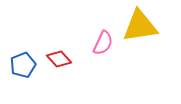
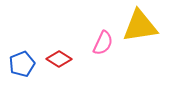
red diamond: rotated 15 degrees counterclockwise
blue pentagon: moved 1 px left, 1 px up
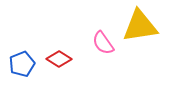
pink semicircle: rotated 120 degrees clockwise
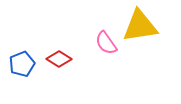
pink semicircle: moved 3 px right
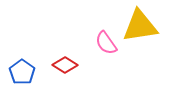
red diamond: moved 6 px right, 6 px down
blue pentagon: moved 8 px down; rotated 15 degrees counterclockwise
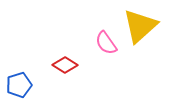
yellow triangle: rotated 33 degrees counterclockwise
blue pentagon: moved 3 px left, 13 px down; rotated 20 degrees clockwise
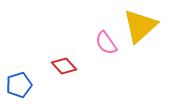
red diamond: moved 1 px left, 1 px down; rotated 15 degrees clockwise
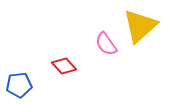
pink semicircle: moved 1 px down
blue pentagon: rotated 10 degrees clockwise
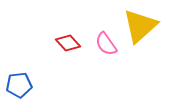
red diamond: moved 4 px right, 23 px up
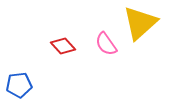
yellow triangle: moved 3 px up
red diamond: moved 5 px left, 3 px down
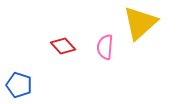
pink semicircle: moved 1 px left, 3 px down; rotated 40 degrees clockwise
blue pentagon: rotated 25 degrees clockwise
